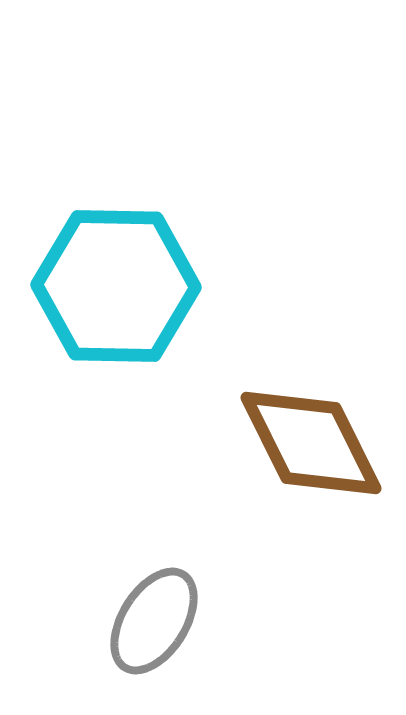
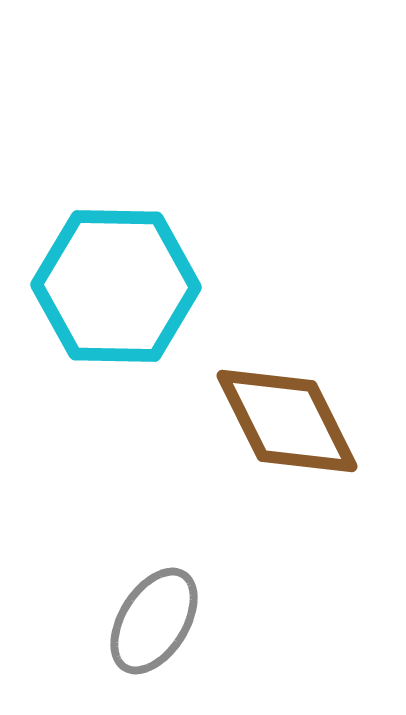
brown diamond: moved 24 px left, 22 px up
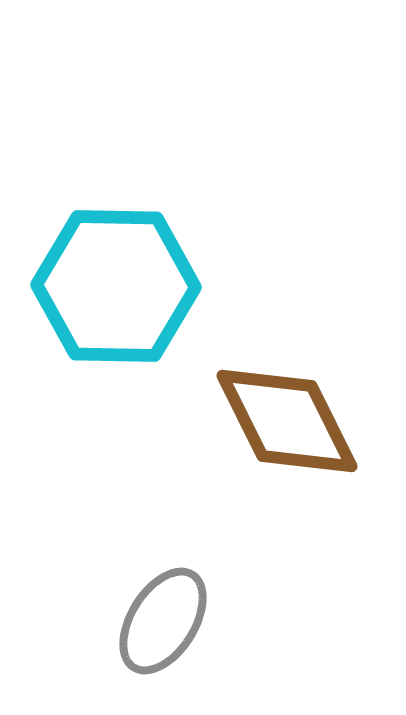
gray ellipse: moved 9 px right
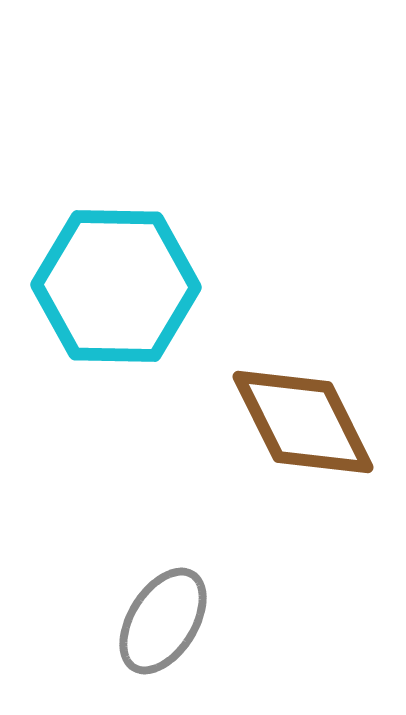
brown diamond: moved 16 px right, 1 px down
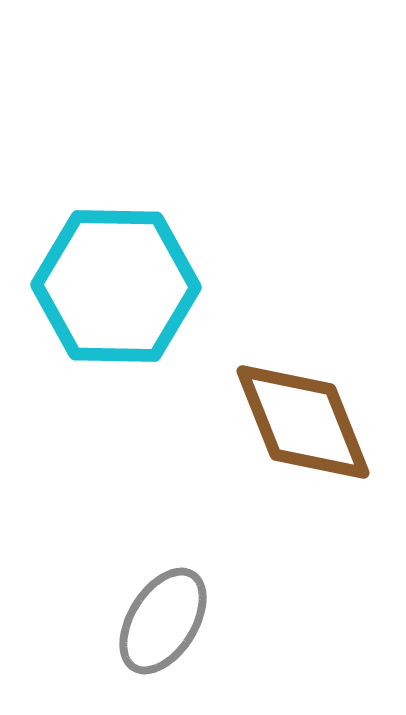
brown diamond: rotated 5 degrees clockwise
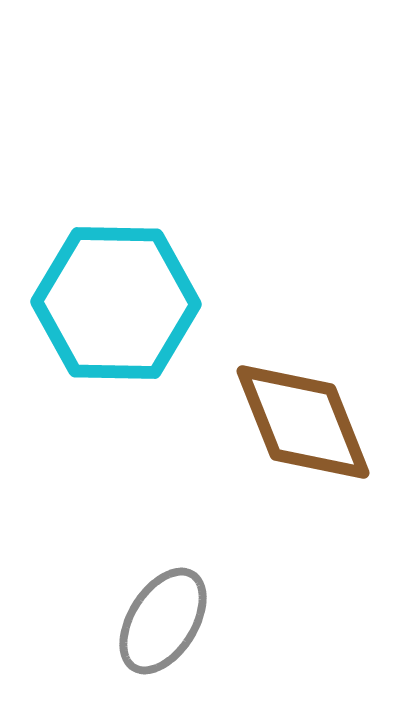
cyan hexagon: moved 17 px down
